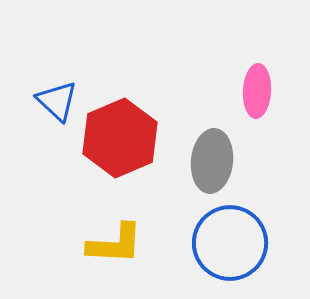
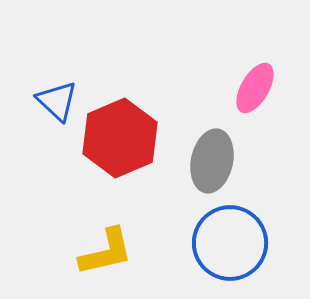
pink ellipse: moved 2 px left, 3 px up; rotated 27 degrees clockwise
gray ellipse: rotated 6 degrees clockwise
yellow L-shape: moved 9 px left, 8 px down; rotated 16 degrees counterclockwise
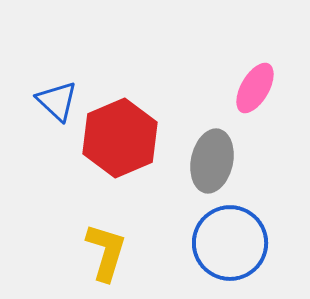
yellow L-shape: rotated 60 degrees counterclockwise
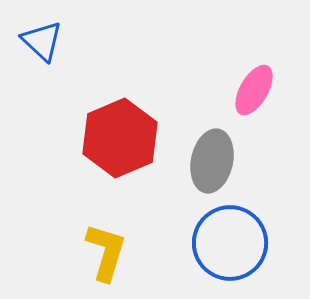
pink ellipse: moved 1 px left, 2 px down
blue triangle: moved 15 px left, 60 px up
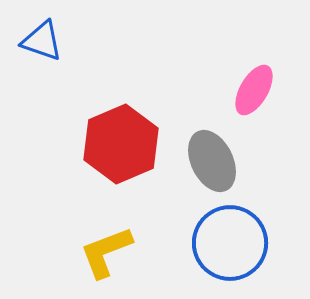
blue triangle: rotated 24 degrees counterclockwise
red hexagon: moved 1 px right, 6 px down
gray ellipse: rotated 38 degrees counterclockwise
yellow L-shape: rotated 128 degrees counterclockwise
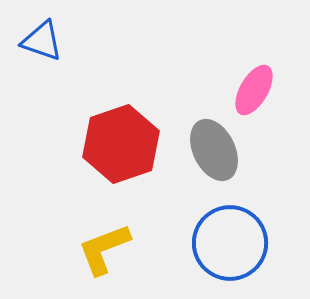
red hexagon: rotated 4 degrees clockwise
gray ellipse: moved 2 px right, 11 px up
yellow L-shape: moved 2 px left, 3 px up
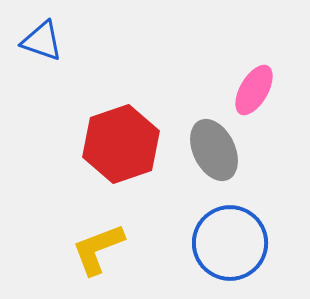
yellow L-shape: moved 6 px left
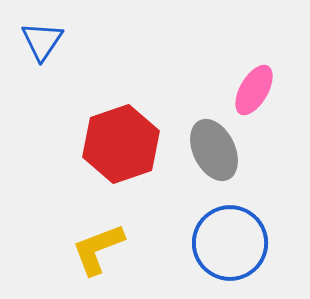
blue triangle: rotated 45 degrees clockwise
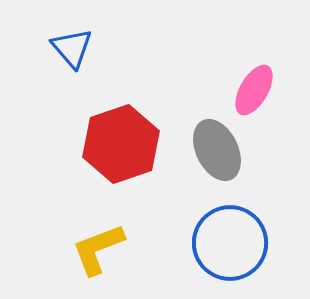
blue triangle: moved 30 px right, 7 px down; rotated 15 degrees counterclockwise
gray ellipse: moved 3 px right
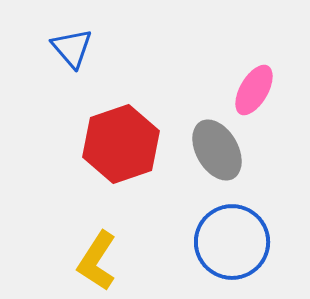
gray ellipse: rotated 4 degrees counterclockwise
blue circle: moved 2 px right, 1 px up
yellow L-shape: moved 1 px left, 12 px down; rotated 36 degrees counterclockwise
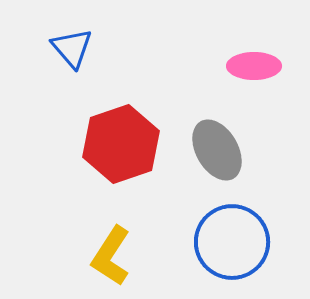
pink ellipse: moved 24 px up; rotated 60 degrees clockwise
yellow L-shape: moved 14 px right, 5 px up
